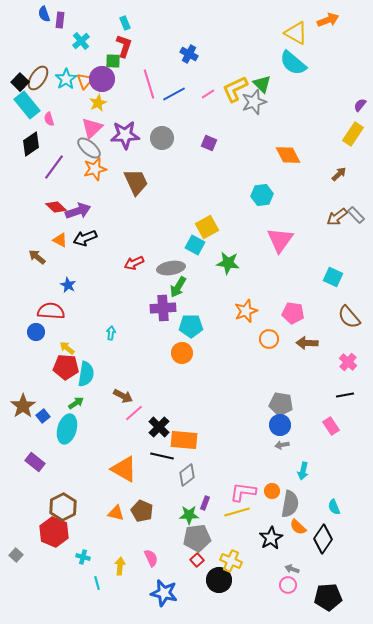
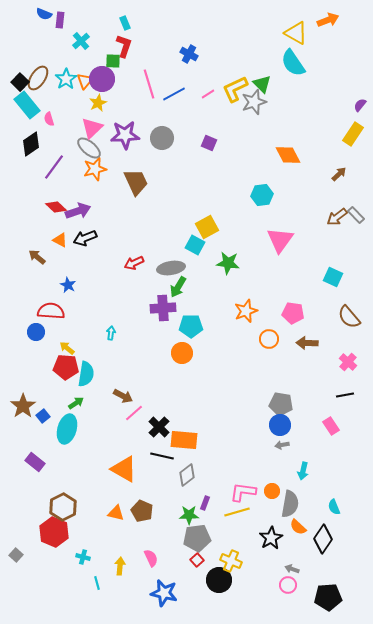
blue semicircle at (44, 14): rotated 49 degrees counterclockwise
cyan semicircle at (293, 63): rotated 16 degrees clockwise
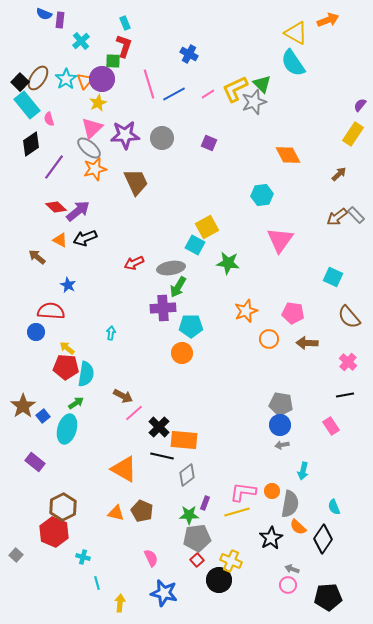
purple arrow at (78, 211): rotated 20 degrees counterclockwise
yellow arrow at (120, 566): moved 37 px down
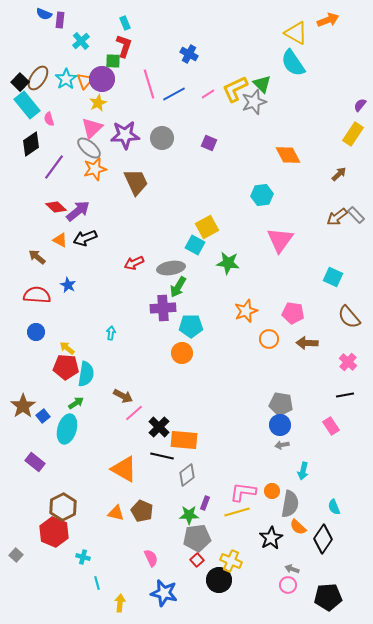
red semicircle at (51, 311): moved 14 px left, 16 px up
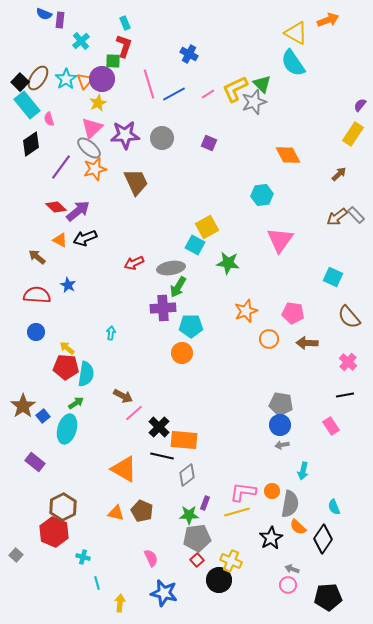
purple line at (54, 167): moved 7 px right
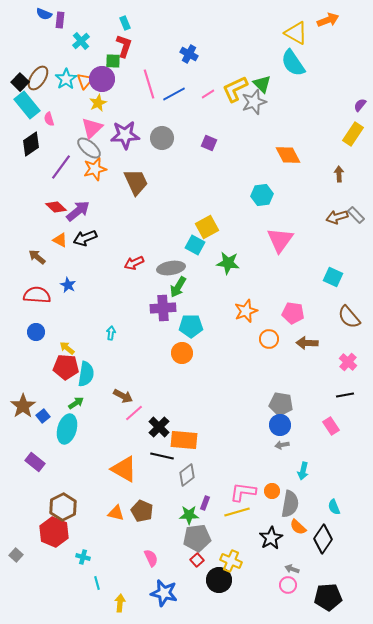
brown arrow at (339, 174): rotated 49 degrees counterclockwise
brown arrow at (337, 217): rotated 20 degrees clockwise
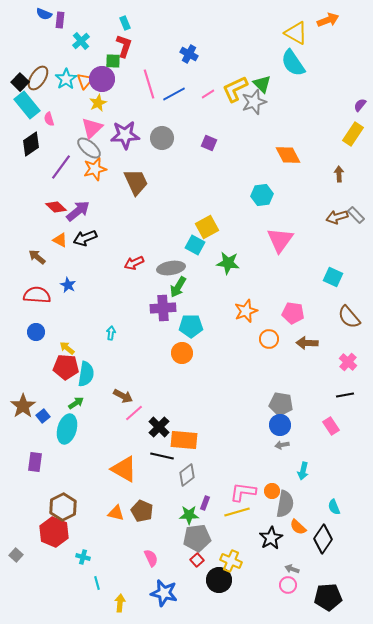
purple rectangle at (35, 462): rotated 60 degrees clockwise
gray semicircle at (290, 504): moved 5 px left
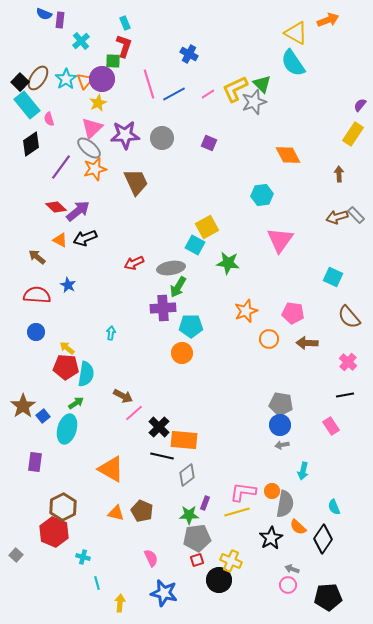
orange triangle at (124, 469): moved 13 px left
red square at (197, 560): rotated 24 degrees clockwise
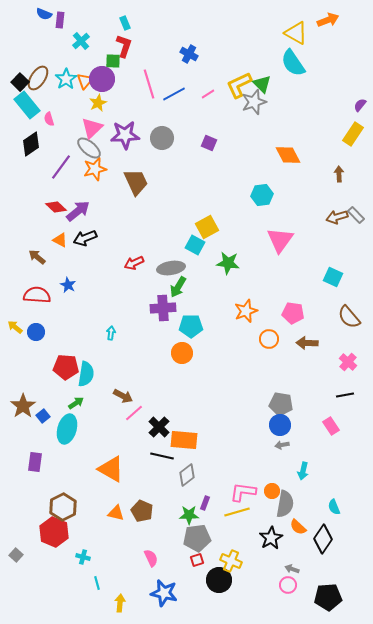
yellow L-shape at (235, 89): moved 4 px right, 4 px up
yellow arrow at (67, 348): moved 52 px left, 21 px up
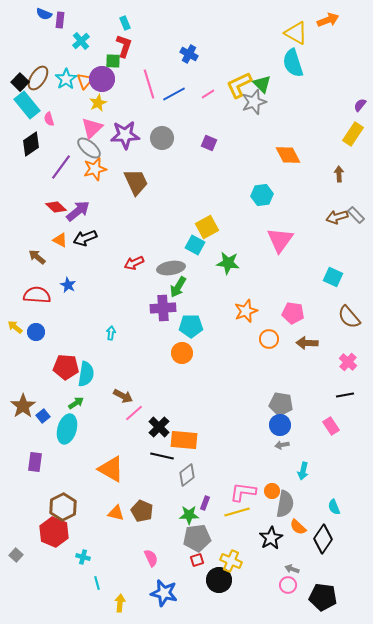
cyan semicircle at (293, 63): rotated 16 degrees clockwise
black pentagon at (328, 597): moved 5 px left; rotated 12 degrees clockwise
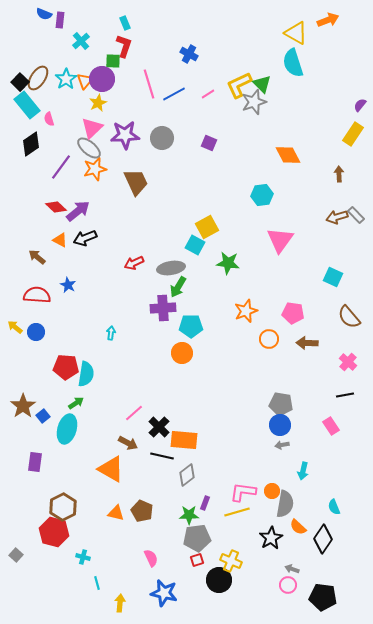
brown arrow at (123, 396): moved 5 px right, 47 px down
red hexagon at (54, 532): rotated 8 degrees counterclockwise
